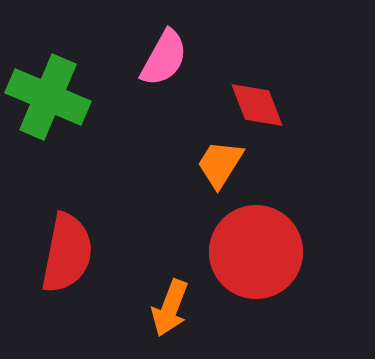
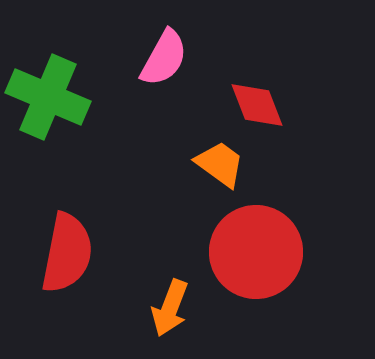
orange trapezoid: rotated 94 degrees clockwise
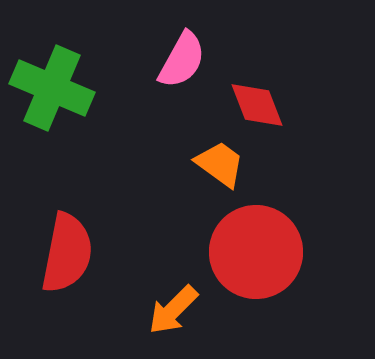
pink semicircle: moved 18 px right, 2 px down
green cross: moved 4 px right, 9 px up
orange arrow: moved 3 px right, 2 px down; rotated 24 degrees clockwise
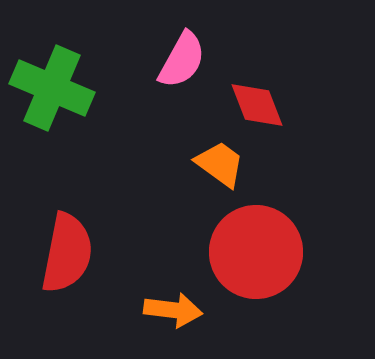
orange arrow: rotated 128 degrees counterclockwise
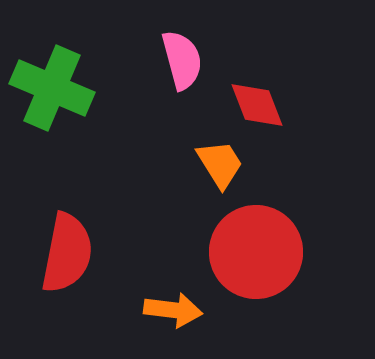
pink semicircle: rotated 44 degrees counterclockwise
orange trapezoid: rotated 22 degrees clockwise
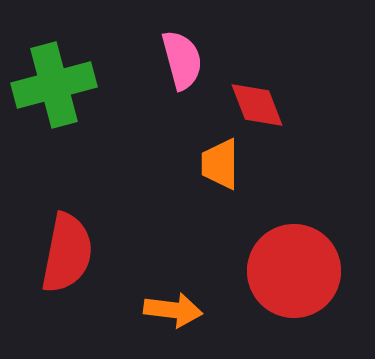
green cross: moved 2 px right, 3 px up; rotated 38 degrees counterclockwise
orange trapezoid: rotated 148 degrees counterclockwise
red circle: moved 38 px right, 19 px down
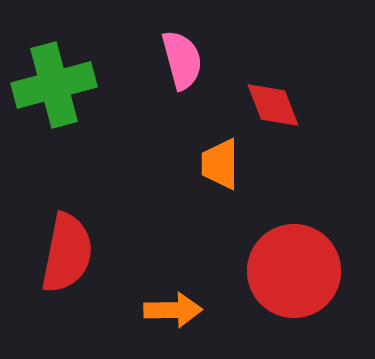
red diamond: moved 16 px right
orange arrow: rotated 8 degrees counterclockwise
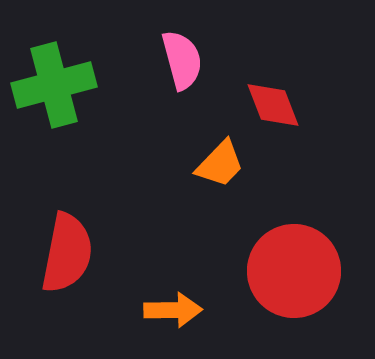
orange trapezoid: rotated 136 degrees counterclockwise
